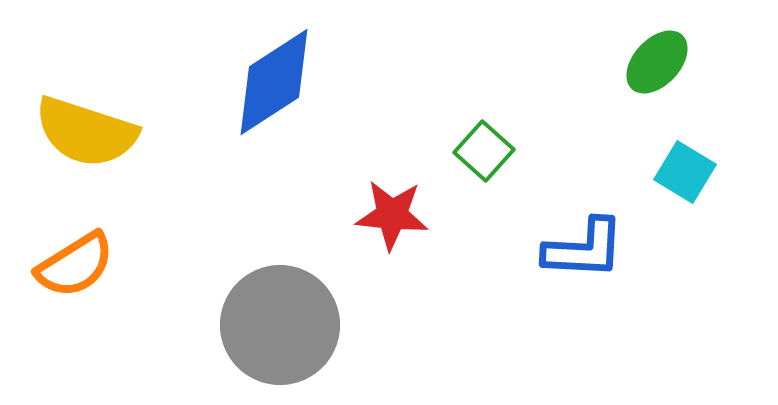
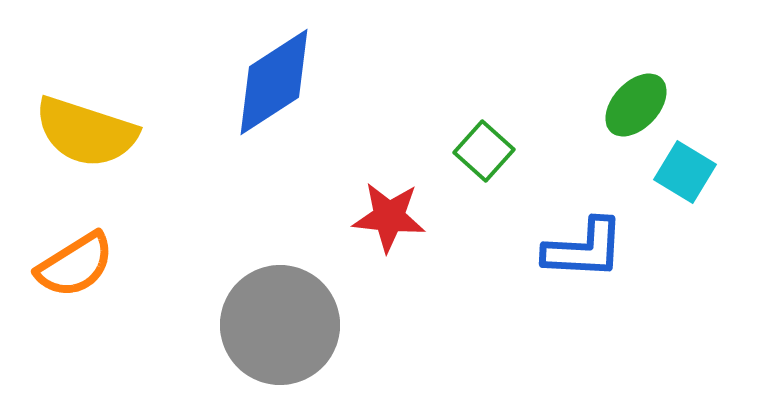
green ellipse: moved 21 px left, 43 px down
red star: moved 3 px left, 2 px down
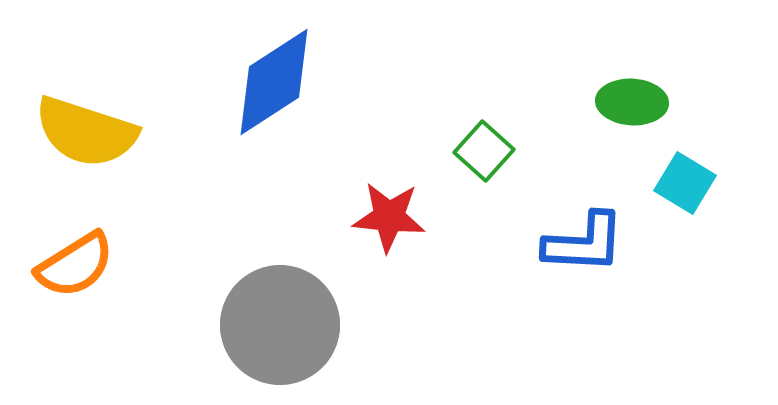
green ellipse: moved 4 px left, 3 px up; rotated 50 degrees clockwise
cyan square: moved 11 px down
blue L-shape: moved 6 px up
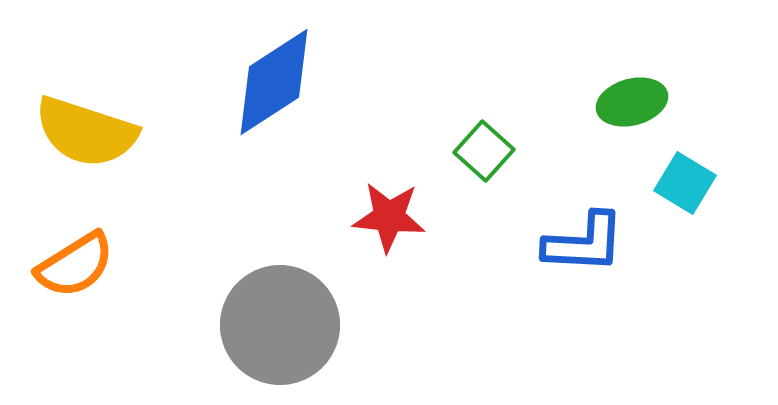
green ellipse: rotated 18 degrees counterclockwise
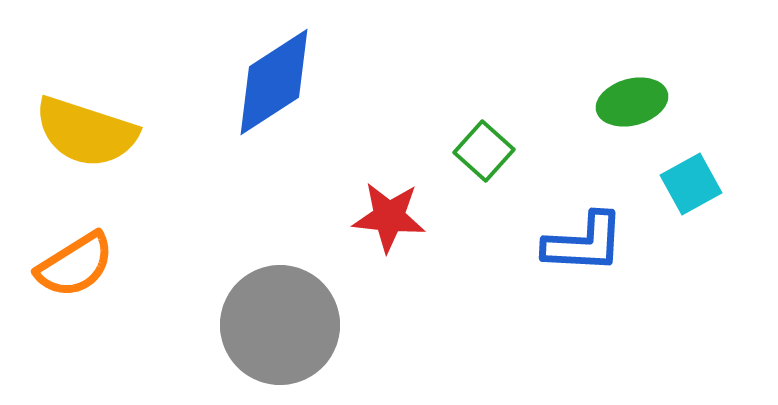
cyan square: moved 6 px right, 1 px down; rotated 30 degrees clockwise
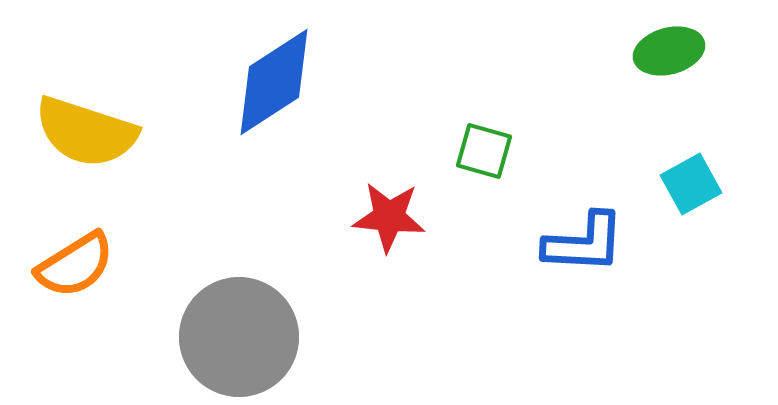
green ellipse: moved 37 px right, 51 px up
green square: rotated 26 degrees counterclockwise
gray circle: moved 41 px left, 12 px down
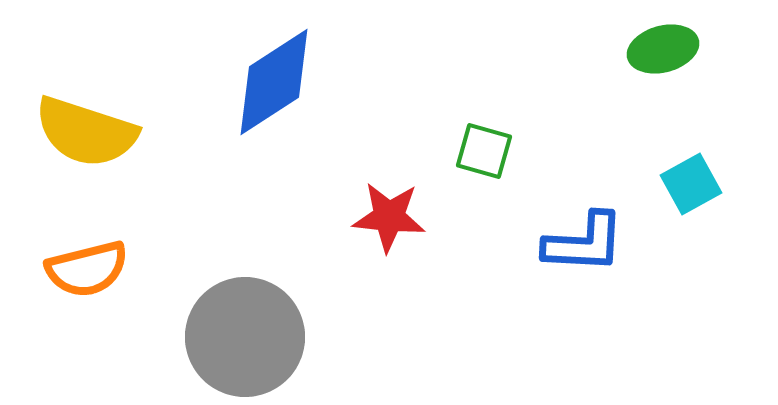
green ellipse: moved 6 px left, 2 px up
orange semicircle: moved 12 px right, 4 px down; rotated 18 degrees clockwise
gray circle: moved 6 px right
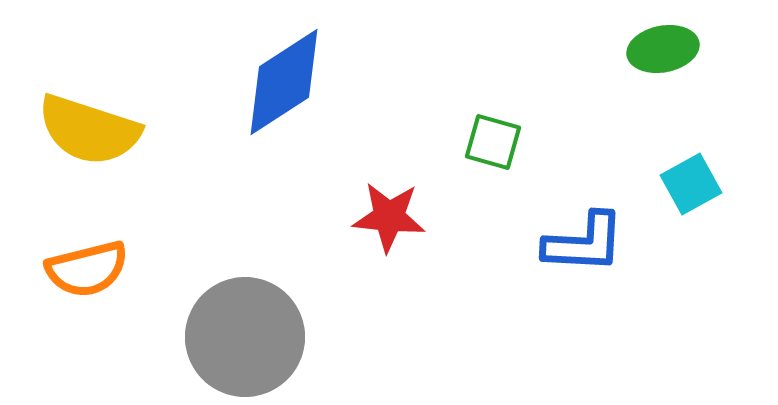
green ellipse: rotated 4 degrees clockwise
blue diamond: moved 10 px right
yellow semicircle: moved 3 px right, 2 px up
green square: moved 9 px right, 9 px up
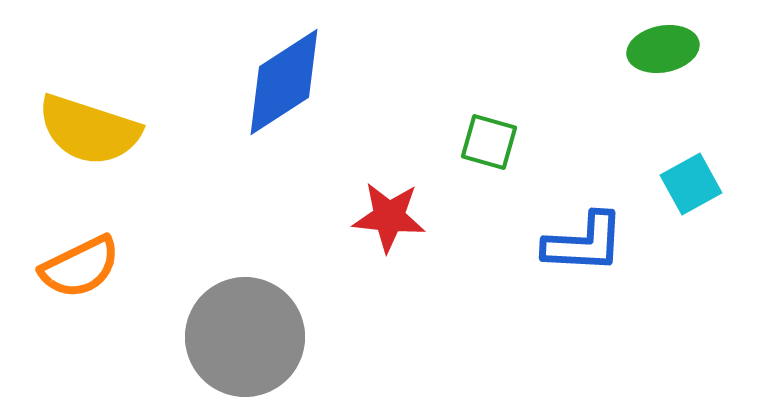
green square: moved 4 px left
orange semicircle: moved 7 px left, 2 px up; rotated 12 degrees counterclockwise
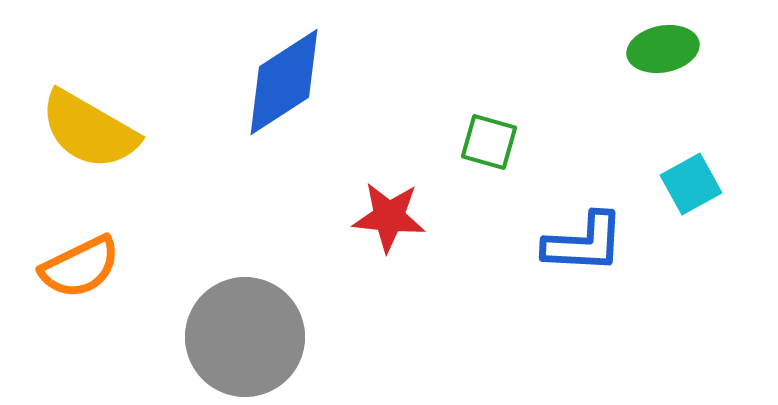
yellow semicircle: rotated 12 degrees clockwise
